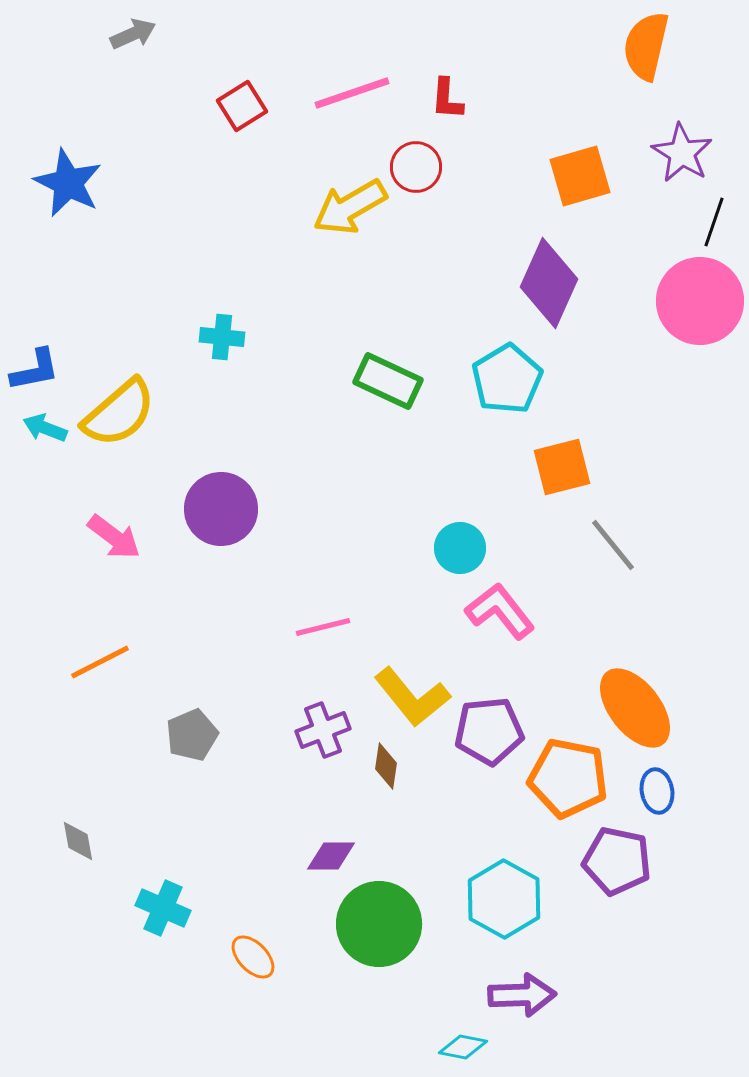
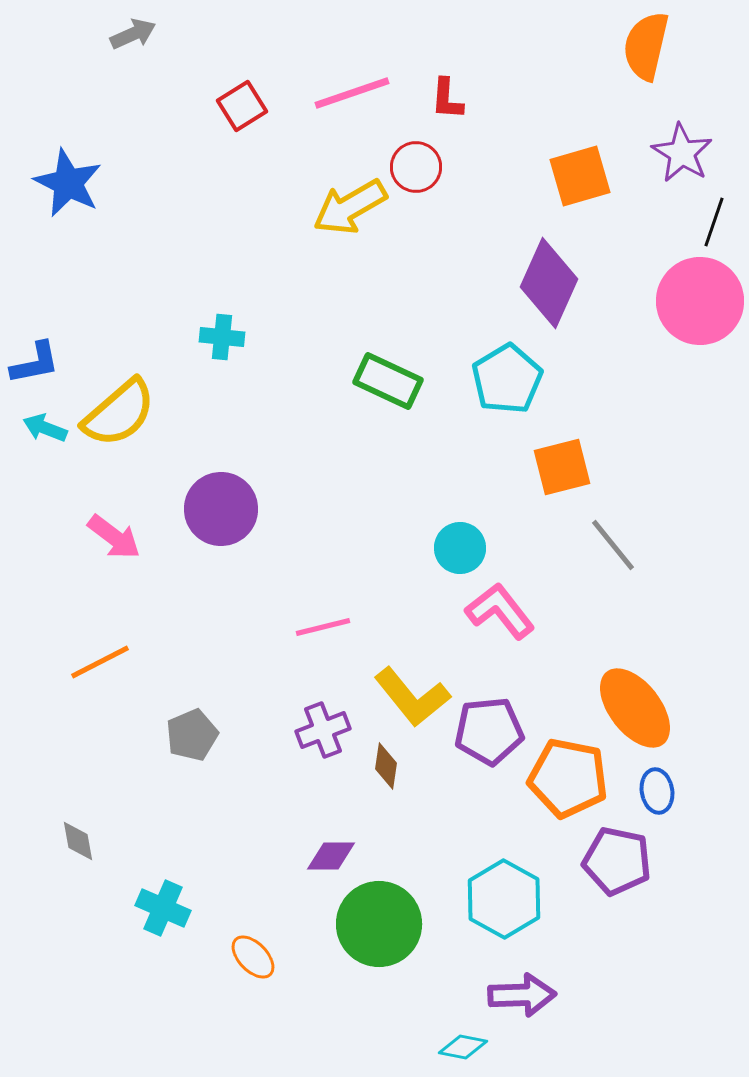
blue L-shape at (35, 370): moved 7 px up
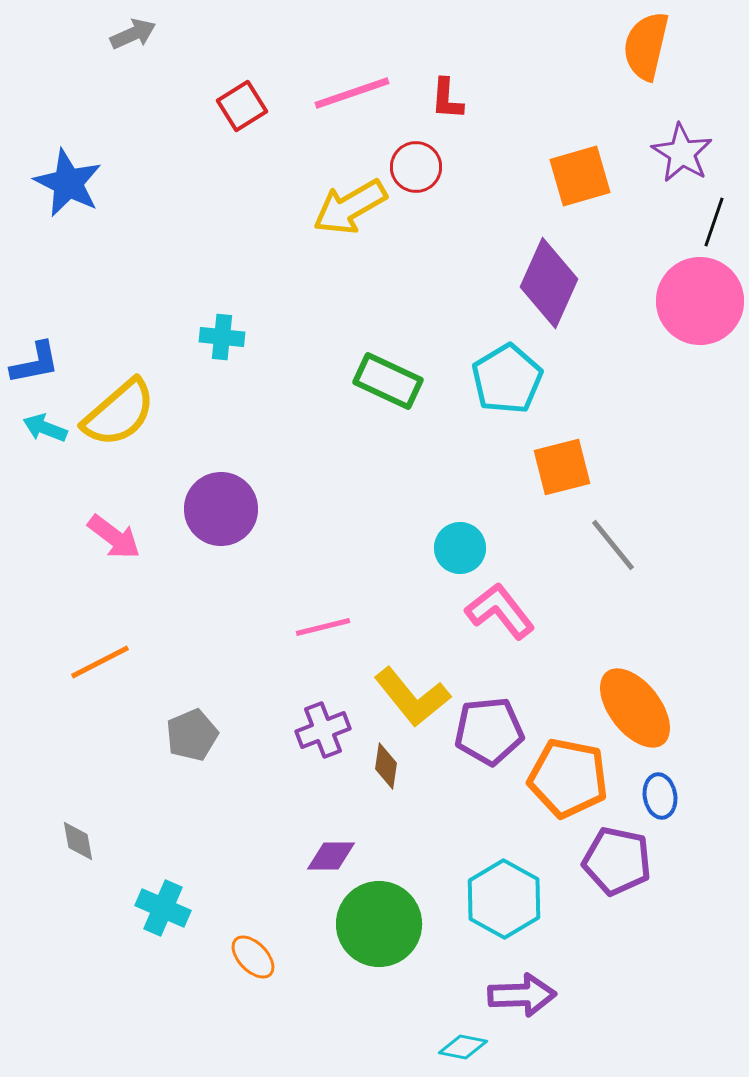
blue ellipse at (657, 791): moved 3 px right, 5 px down
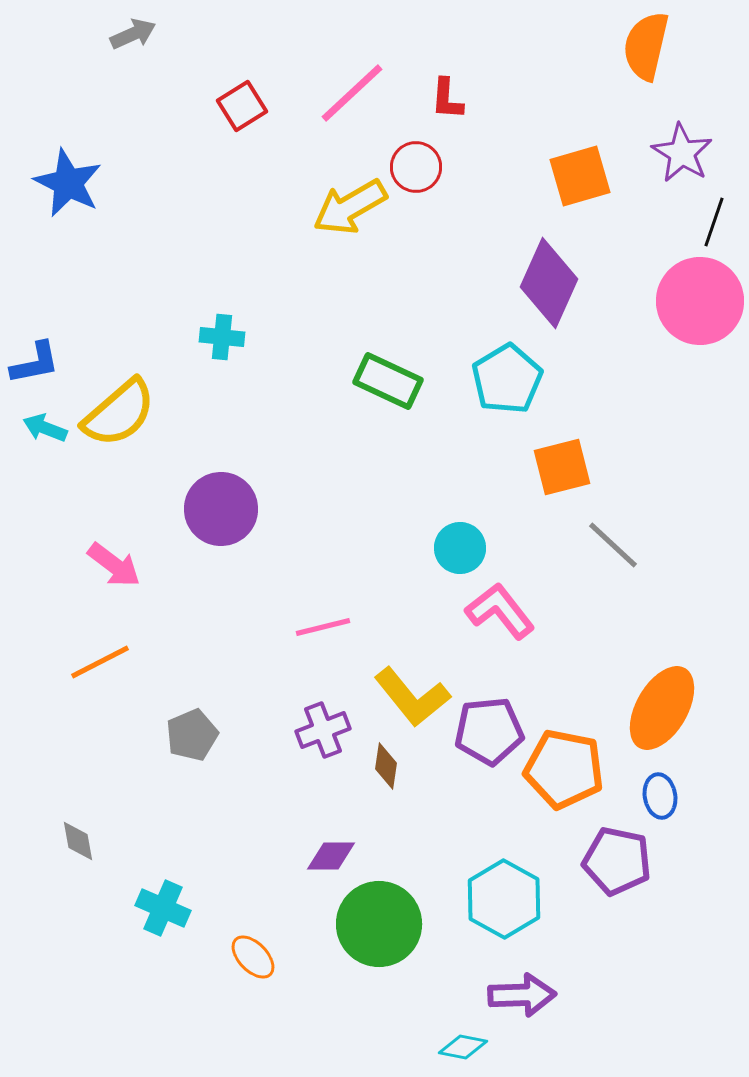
pink line at (352, 93): rotated 24 degrees counterclockwise
pink arrow at (114, 537): moved 28 px down
gray line at (613, 545): rotated 8 degrees counterclockwise
orange ellipse at (635, 708): moved 27 px right; rotated 68 degrees clockwise
orange pentagon at (568, 778): moved 4 px left, 9 px up
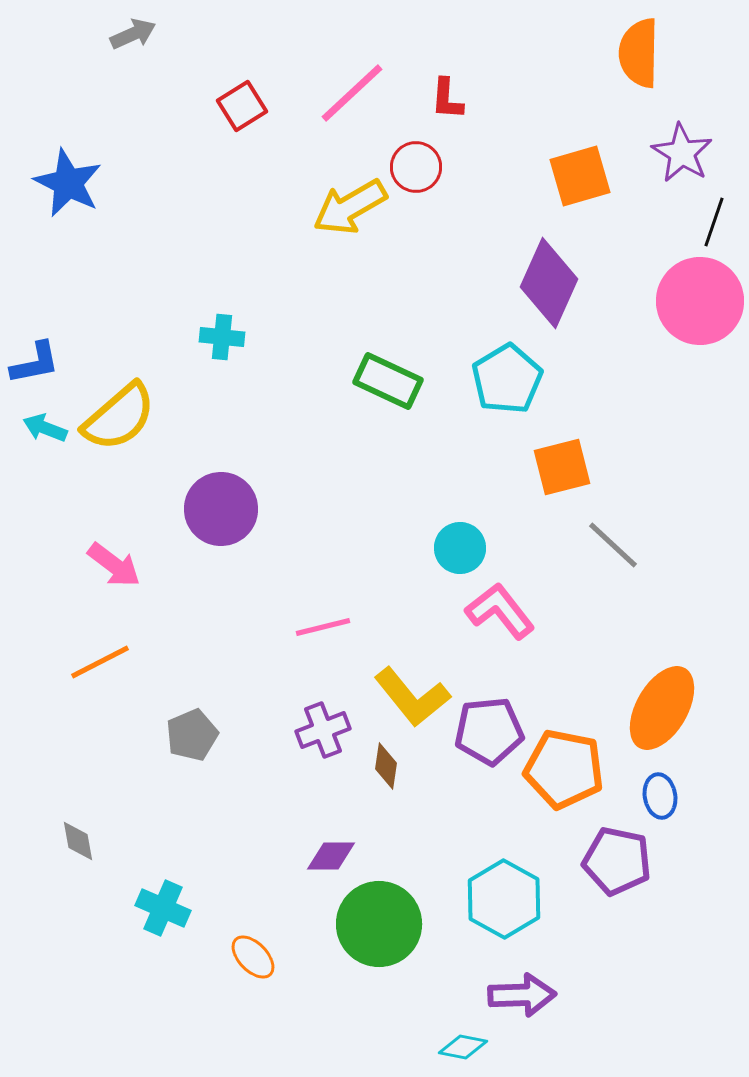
orange semicircle at (646, 46): moved 7 px left, 7 px down; rotated 12 degrees counterclockwise
yellow semicircle at (119, 413): moved 4 px down
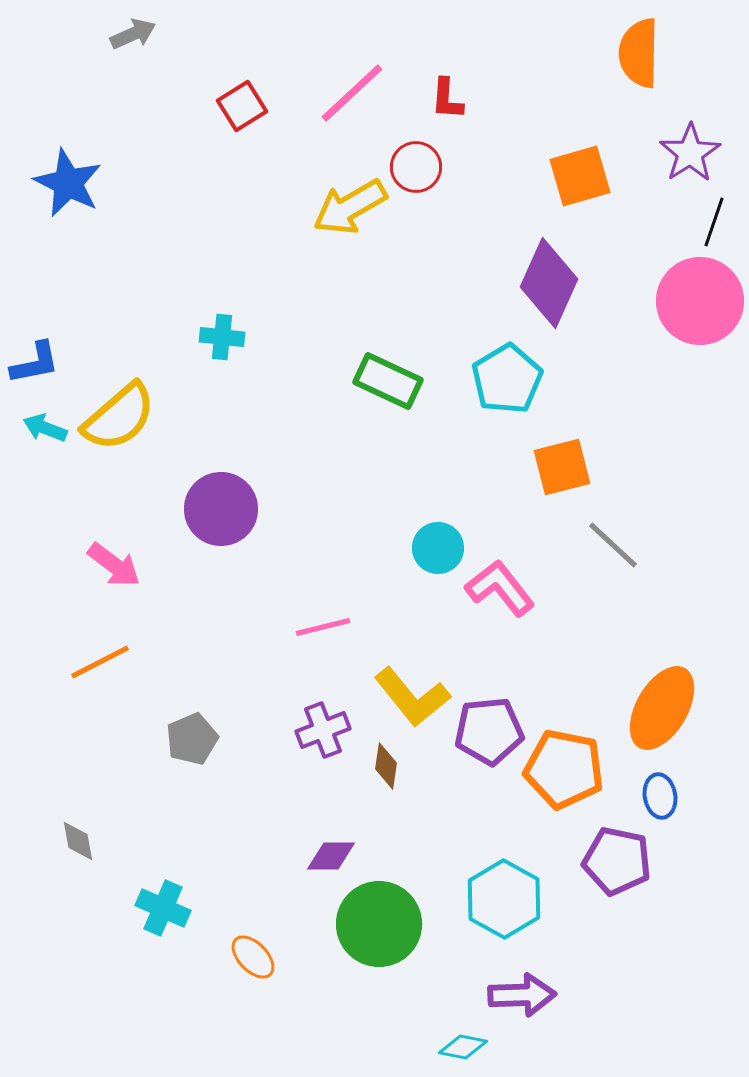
purple star at (682, 153): moved 8 px right; rotated 8 degrees clockwise
cyan circle at (460, 548): moved 22 px left
pink L-shape at (500, 611): moved 23 px up
gray pentagon at (192, 735): moved 4 px down
